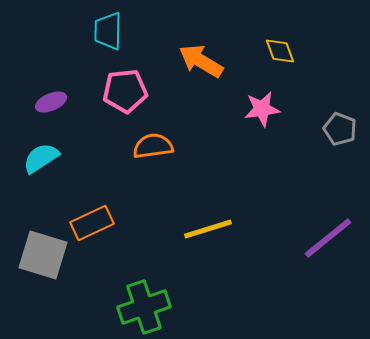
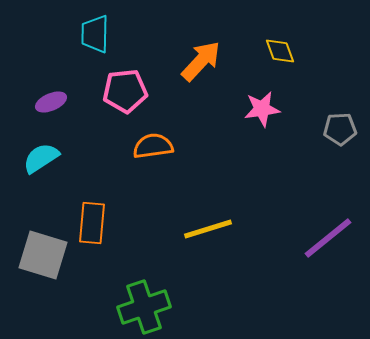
cyan trapezoid: moved 13 px left, 3 px down
orange arrow: rotated 102 degrees clockwise
gray pentagon: rotated 24 degrees counterclockwise
orange rectangle: rotated 60 degrees counterclockwise
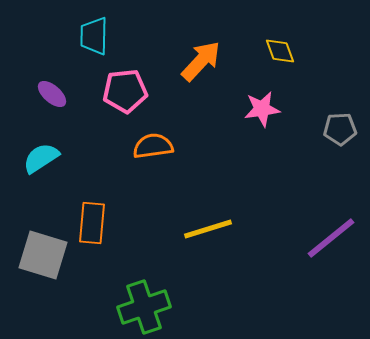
cyan trapezoid: moved 1 px left, 2 px down
purple ellipse: moved 1 px right, 8 px up; rotated 64 degrees clockwise
purple line: moved 3 px right
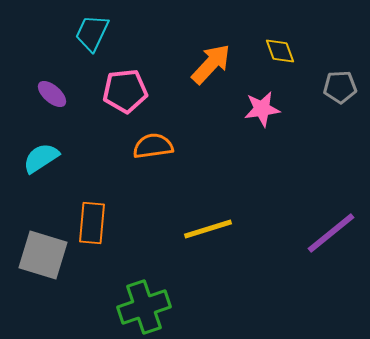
cyan trapezoid: moved 2 px left, 3 px up; rotated 24 degrees clockwise
orange arrow: moved 10 px right, 3 px down
gray pentagon: moved 42 px up
purple line: moved 5 px up
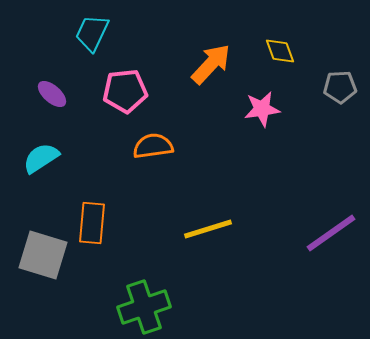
purple line: rotated 4 degrees clockwise
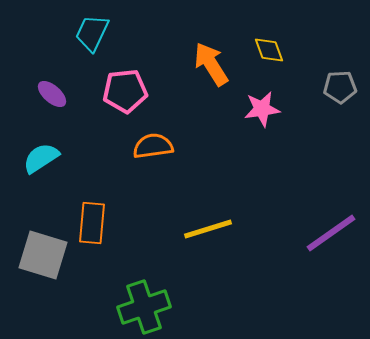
yellow diamond: moved 11 px left, 1 px up
orange arrow: rotated 75 degrees counterclockwise
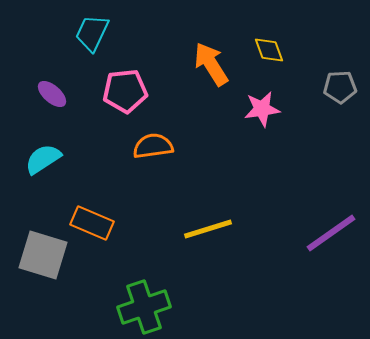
cyan semicircle: moved 2 px right, 1 px down
orange rectangle: rotated 72 degrees counterclockwise
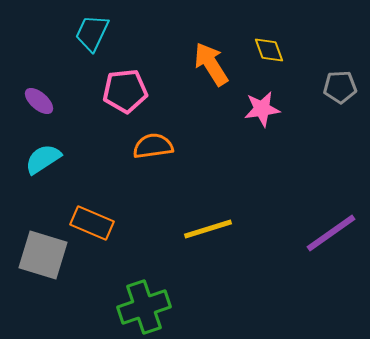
purple ellipse: moved 13 px left, 7 px down
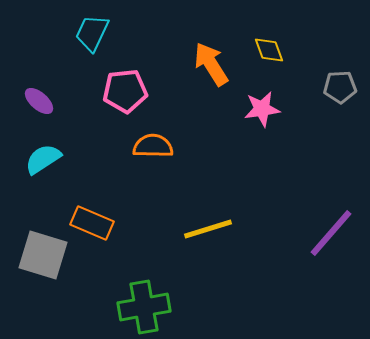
orange semicircle: rotated 9 degrees clockwise
purple line: rotated 14 degrees counterclockwise
green cross: rotated 9 degrees clockwise
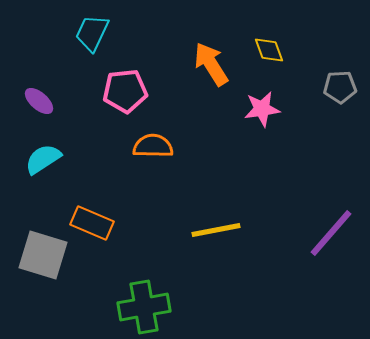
yellow line: moved 8 px right, 1 px down; rotated 6 degrees clockwise
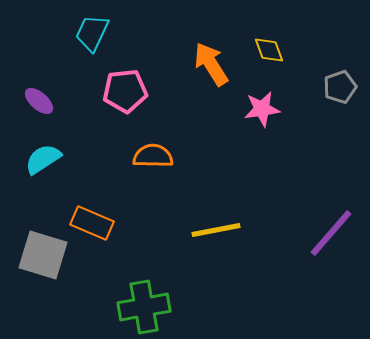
gray pentagon: rotated 16 degrees counterclockwise
orange semicircle: moved 10 px down
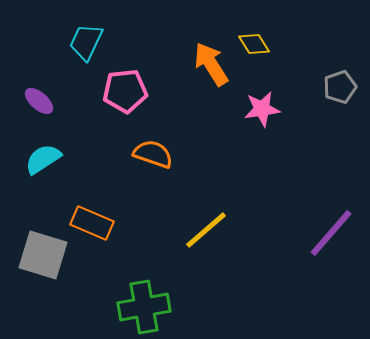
cyan trapezoid: moved 6 px left, 9 px down
yellow diamond: moved 15 px left, 6 px up; rotated 12 degrees counterclockwise
orange semicircle: moved 2 px up; rotated 18 degrees clockwise
yellow line: moved 10 px left; rotated 30 degrees counterclockwise
